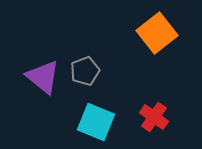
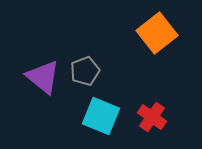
red cross: moved 2 px left
cyan square: moved 5 px right, 6 px up
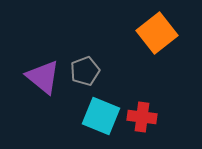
red cross: moved 10 px left; rotated 28 degrees counterclockwise
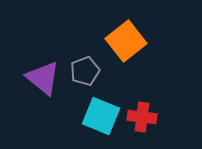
orange square: moved 31 px left, 8 px down
purple triangle: moved 1 px down
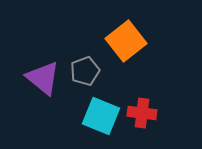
red cross: moved 4 px up
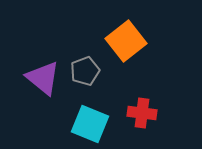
cyan square: moved 11 px left, 8 px down
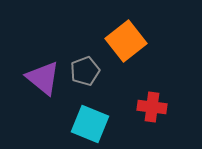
red cross: moved 10 px right, 6 px up
